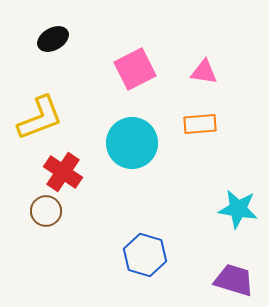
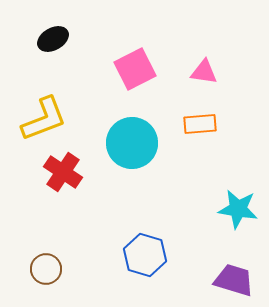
yellow L-shape: moved 4 px right, 1 px down
brown circle: moved 58 px down
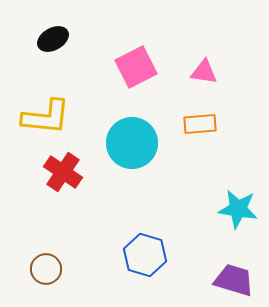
pink square: moved 1 px right, 2 px up
yellow L-shape: moved 2 px right, 2 px up; rotated 27 degrees clockwise
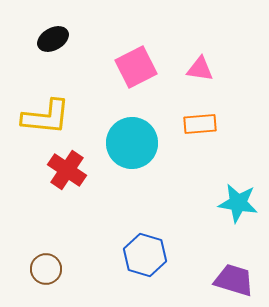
pink triangle: moved 4 px left, 3 px up
red cross: moved 4 px right, 2 px up
cyan star: moved 6 px up
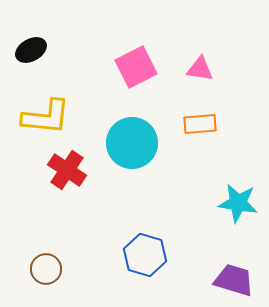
black ellipse: moved 22 px left, 11 px down
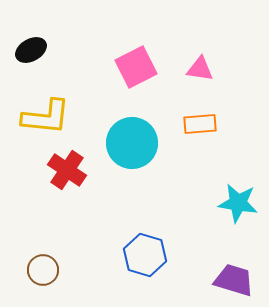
brown circle: moved 3 px left, 1 px down
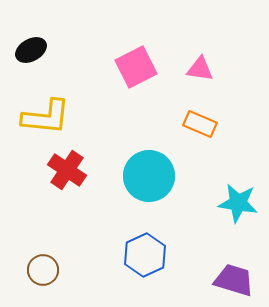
orange rectangle: rotated 28 degrees clockwise
cyan circle: moved 17 px right, 33 px down
blue hexagon: rotated 18 degrees clockwise
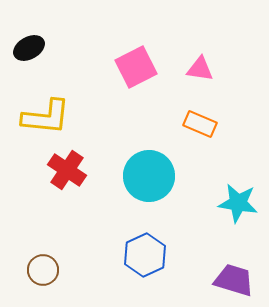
black ellipse: moved 2 px left, 2 px up
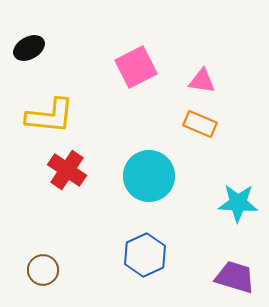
pink triangle: moved 2 px right, 12 px down
yellow L-shape: moved 4 px right, 1 px up
cyan star: rotated 6 degrees counterclockwise
purple trapezoid: moved 1 px right, 3 px up
